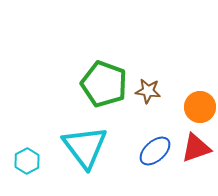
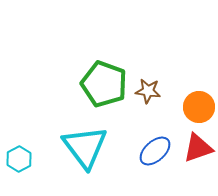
orange circle: moved 1 px left
red triangle: moved 2 px right
cyan hexagon: moved 8 px left, 2 px up
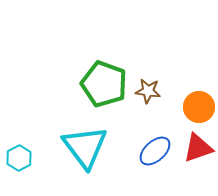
cyan hexagon: moved 1 px up
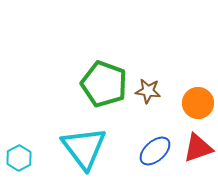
orange circle: moved 1 px left, 4 px up
cyan triangle: moved 1 px left, 1 px down
